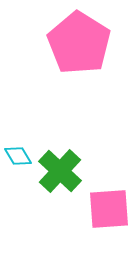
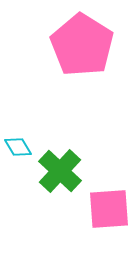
pink pentagon: moved 3 px right, 2 px down
cyan diamond: moved 9 px up
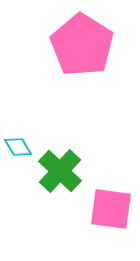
pink square: moved 2 px right; rotated 12 degrees clockwise
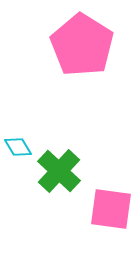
green cross: moved 1 px left
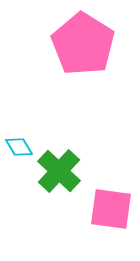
pink pentagon: moved 1 px right, 1 px up
cyan diamond: moved 1 px right
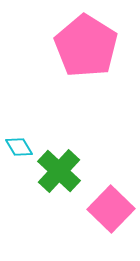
pink pentagon: moved 3 px right, 2 px down
pink square: rotated 36 degrees clockwise
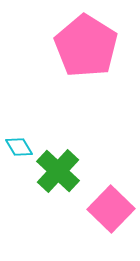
green cross: moved 1 px left
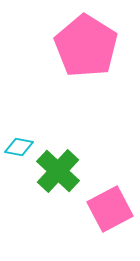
cyan diamond: rotated 48 degrees counterclockwise
pink square: moved 1 px left; rotated 18 degrees clockwise
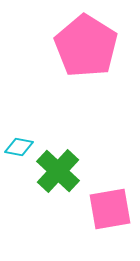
pink square: rotated 18 degrees clockwise
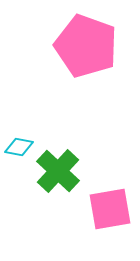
pink pentagon: rotated 12 degrees counterclockwise
